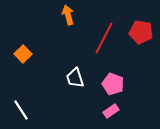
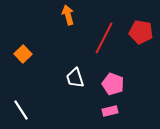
pink rectangle: moved 1 px left; rotated 21 degrees clockwise
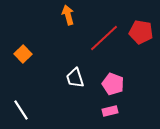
red line: rotated 20 degrees clockwise
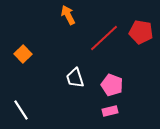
orange arrow: rotated 12 degrees counterclockwise
pink pentagon: moved 1 px left, 1 px down
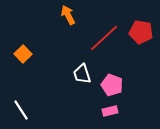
white trapezoid: moved 7 px right, 4 px up
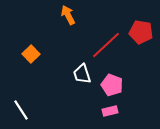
red line: moved 2 px right, 7 px down
orange square: moved 8 px right
